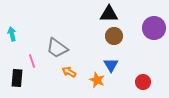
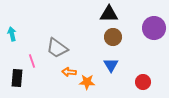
brown circle: moved 1 px left, 1 px down
orange arrow: rotated 24 degrees counterclockwise
orange star: moved 10 px left, 2 px down; rotated 21 degrees counterclockwise
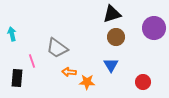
black triangle: moved 3 px right; rotated 18 degrees counterclockwise
brown circle: moved 3 px right
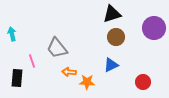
gray trapezoid: rotated 15 degrees clockwise
blue triangle: rotated 35 degrees clockwise
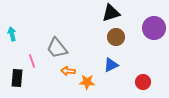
black triangle: moved 1 px left, 1 px up
orange arrow: moved 1 px left, 1 px up
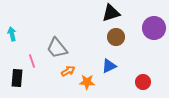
blue triangle: moved 2 px left, 1 px down
orange arrow: rotated 144 degrees clockwise
